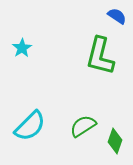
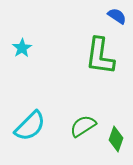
green L-shape: rotated 6 degrees counterclockwise
green diamond: moved 1 px right, 2 px up
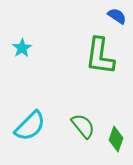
green semicircle: rotated 84 degrees clockwise
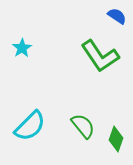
green L-shape: rotated 42 degrees counterclockwise
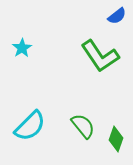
blue semicircle: rotated 108 degrees clockwise
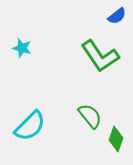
cyan star: rotated 24 degrees counterclockwise
green semicircle: moved 7 px right, 10 px up
